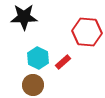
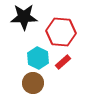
red hexagon: moved 26 px left
brown circle: moved 2 px up
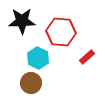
black star: moved 2 px left, 4 px down
red rectangle: moved 24 px right, 5 px up
brown circle: moved 2 px left
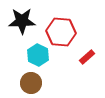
cyan hexagon: moved 3 px up
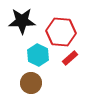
red rectangle: moved 17 px left, 1 px down
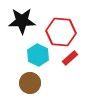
brown circle: moved 1 px left
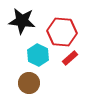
black star: rotated 8 degrees clockwise
red hexagon: moved 1 px right
brown circle: moved 1 px left
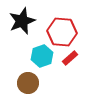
black star: rotated 28 degrees counterclockwise
cyan hexagon: moved 4 px right, 1 px down; rotated 15 degrees clockwise
brown circle: moved 1 px left
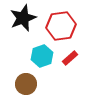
black star: moved 1 px right, 3 px up
red hexagon: moved 1 px left, 6 px up; rotated 12 degrees counterclockwise
brown circle: moved 2 px left, 1 px down
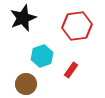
red hexagon: moved 16 px right
red rectangle: moved 1 px right, 12 px down; rotated 14 degrees counterclockwise
